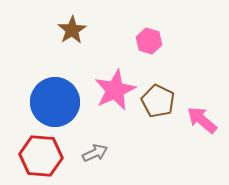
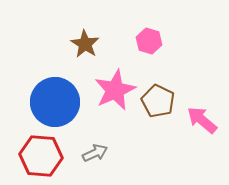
brown star: moved 13 px right, 14 px down; rotated 8 degrees counterclockwise
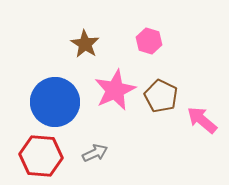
brown pentagon: moved 3 px right, 5 px up
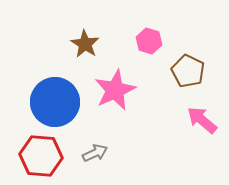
brown pentagon: moved 27 px right, 25 px up
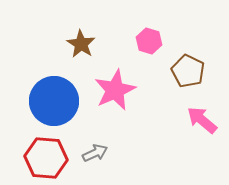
brown star: moved 4 px left
blue circle: moved 1 px left, 1 px up
red hexagon: moved 5 px right, 2 px down
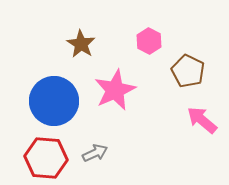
pink hexagon: rotated 10 degrees clockwise
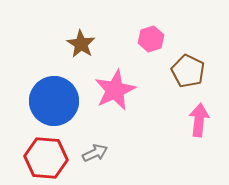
pink hexagon: moved 2 px right, 2 px up; rotated 15 degrees clockwise
pink arrow: moved 3 px left; rotated 56 degrees clockwise
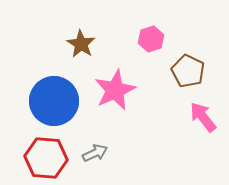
pink arrow: moved 4 px right, 3 px up; rotated 44 degrees counterclockwise
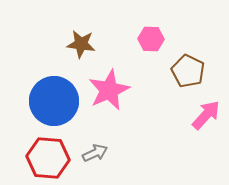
pink hexagon: rotated 20 degrees clockwise
brown star: rotated 24 degrees counterclockwise
pink star: moved 6 px left
pink arrow: moved 3 px right, 2 px up; rotated 80 degrees clockwise
red hexagon: moved 2 px right
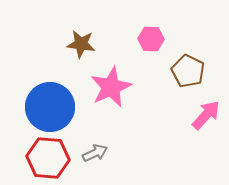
pink star: moved 2 px right, 3 px up
blue circle: moved 4 px left, 6 px down
